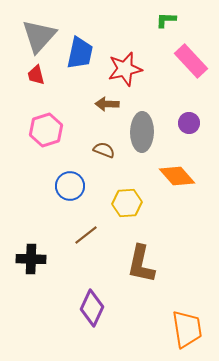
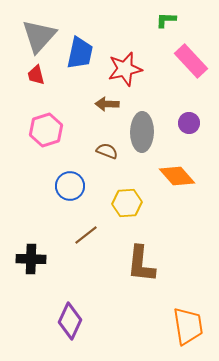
brown semicircle: moved 3 px right, 1 px down
brown L-shape: rotated 6 degrees counterclockwise
purple diamond: moved 22 px left, 13 px down
orange trapezoid: moved 1 px right, 3 px up
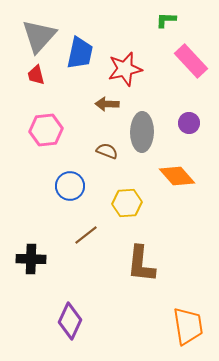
pink hexagon: rotated 12 degrees clockwise
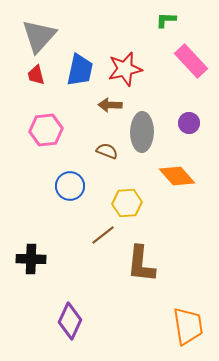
blue trapezoid: moved 17 px down
brown arrow: moved 3 px right, 1 px down
brown line: moved 17 px right
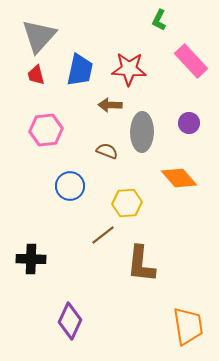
green L-shape: moved 7 px left; rotated 65 degrees counterclockwise
red star: moved 4 px right; rotated 16 degrees clockwise
orange diamond: moved 2 px right, 2 px down
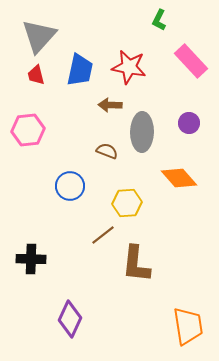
red star: moved 2 px up; rotated 8 degrees clockwise
pink hexagon: moved 18 px left
brown L-shape: moved 5 px left
purple diamond: moved 2 px up
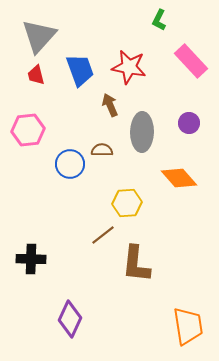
blue trapezoid: rotated 32 degrees counterclockwise
brown arrow: rotated 65 degrees clockwise
brown semicircle: moved 5 px left, 1 px up; rotated 20 degrees counterclockwise
blue circle: moved 22 px up
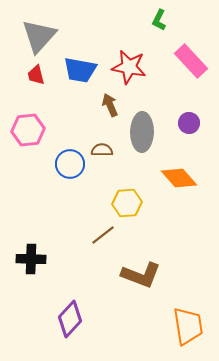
blue trapezoid: rotated 120 degrees clockwise
brown L-shape: moved 5 px right, 11 px down; rotated 75 degrees counterclockwise
purple diamond: rotated 18 degrees clockwise
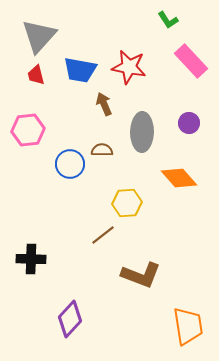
green L-shape: moved 9 px right; rotated 60 degrees counterclockwise
brown arrow: moved 6 px left, 1 px up
